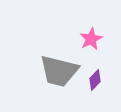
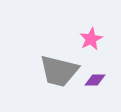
purple diamond: rotated 45 degrees clockwise
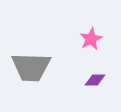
gray trapezoid: moved 28 px left, 4 px up; rotated 12 degrees counterclockwise
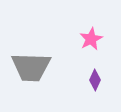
purple diamond: rotated 65 degrees counterclockwise
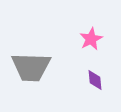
purple diamond: rotated 30 degrees counterclockwise
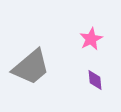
gray trapezoid: rotated 42 degrees counterclockwise
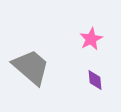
gray trapezoid: rotated 99 degrees counterclockwise
